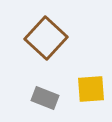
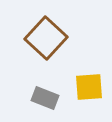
yellow square: moved 2 px left, 2 px up
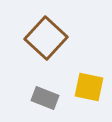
yellow square: rotated 16 degrees clockwise
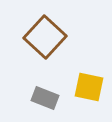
brown square: moved 1 px left, 1 px up
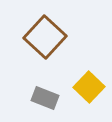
yellow square: rotated 32 degrees clockwise
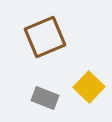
brown square: rotated 24 degrees clockwise
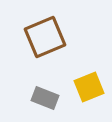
yellow square: rotated 24 degrees clockwise
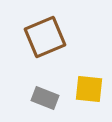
yellow square: moved 2 px down; rotated 28 degrees clockwise
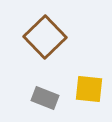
brown square: rotated 21 degrees counterclockwise
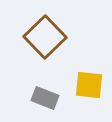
yellow square: moved 4 px up
